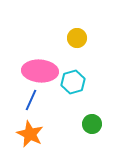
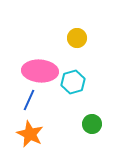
blue line: moved 2 px left
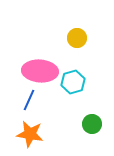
orange star: rotated 16 degrees counterclockwise
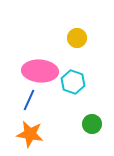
cyan hexagon: rotated 25 degrees counterclockwise
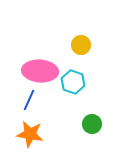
yellow circle: moved 4 px right, 7 px down
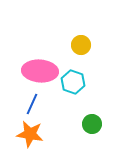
blue line: moved 3 px right, 4 px down
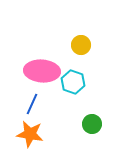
pink ellipse: moved 2 px right
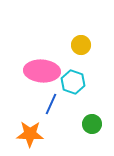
blue line: moved 19 px right
orange star: rotated 8 degrees counterclockwise
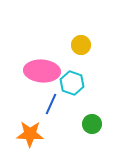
cyan hexagon: moved 1 px left, 1 px down
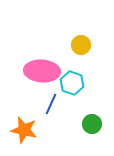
orange star: moved 6 px left, 4 px up; rotated 12 degrees clockwise
